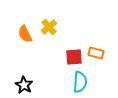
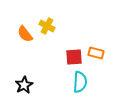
yellow cross: moved 2 px left, 1 px up; rotated 21 degrees counterclockwise
orange semicircle: rotated 12 degrees counterclockwise
black star: rotated 12 degrees clockwise
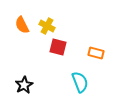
orange semicircle: moved 3 px left, 9 px up; rotated 12 degrees clockwise
red square: moved 16 px left, 10 px up; rotated 18 degrees clockwise
cyan semicircle: rotated 25 degrees counterclockwise
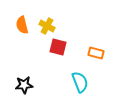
orange semicircle: rotated 12 degrees clockwise
black star: rotated 24 degrees clockwise
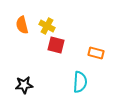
red square: moved 2 px left, 2 px up
cyan semicircle: rotated 25 degrees clockwise
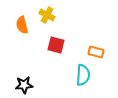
yellow cross: moved 11 px up
orange rectangle: moved 1 px up
cyan semicircle: moved 3 px right, 7 px up
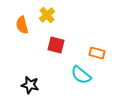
yellow cross: rotated 21 degrees clockwise
orange rectangle: moved 1 px right, 1 px down
cyan semicircle: moved 2 px left; rotated 125 degrees clockwise
black star: moved 6 px right; rotated 18 degrees clockwise
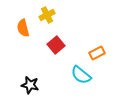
yellow cross: rotated 14 degrees clockwise
orange semicircle: moved 1 px right, 3 px down
red square: rotated 36 degrees clockwise
orange rectangle: rotated 42 degrees counterclockwise
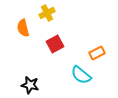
yellow cross: moved 2 px up
red square: moved 1 px left, 1 px up; rotated 12 degrees clockwise
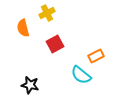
orange rectangle: moved 1 px left, 3 px down
